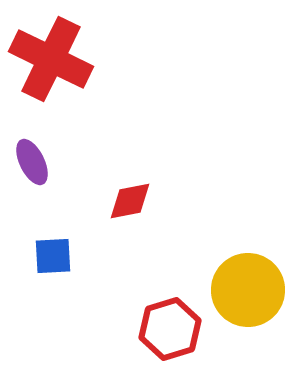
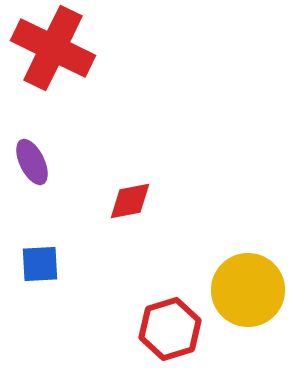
red cross: moved 2 px right, 11 px up
blue square: moved 13 px left, 8 px down
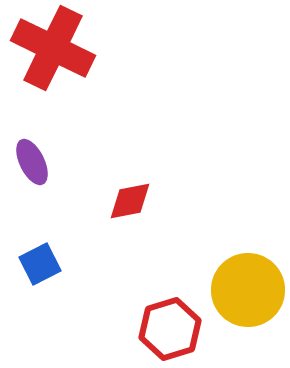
blue square: rotated 24 degrees counterclockwise
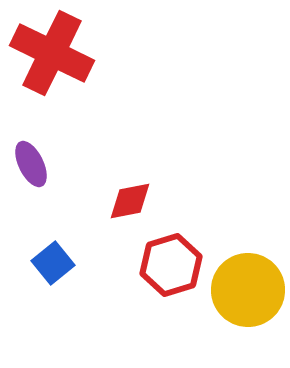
red cross: moved 1 px left, 5 px down
purple ellipse: moved 1 px left, 2 px down
blue square: moved 13 px right, 1 px up; rotated 12 degrees counterclockwise
red hexagon: moved 1 px right, 64 px up
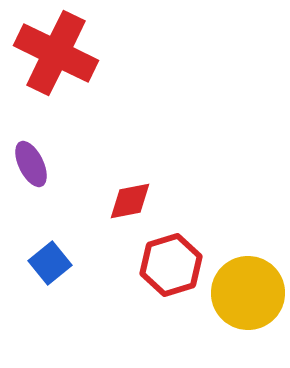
red cross: moved 4 px right
blue square: moved 3 px left
yellow circle: moved 3 px down
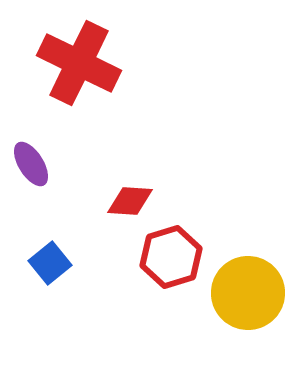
red cross: moved 23 px right, 10 px down
purple ellipse: rotated 6 degrees counterclockwise
red diamond: rotated 15 degrees clockwise
red hexagon: moved 8 px up
